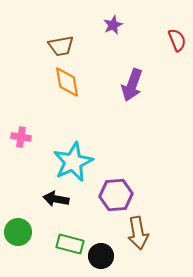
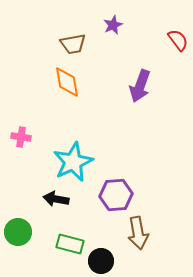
red semicircle: moved 1 px right; rotated 15 degrees counterclockwise
brown trapezoid: moved 12 px right, 2 px up
purple arrow: moved 8 px right, 1 px down
black circle: moved 5 px down
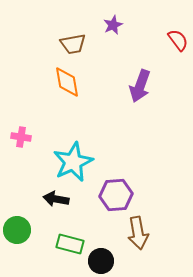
green circle: moved 1 px left, 2 px up
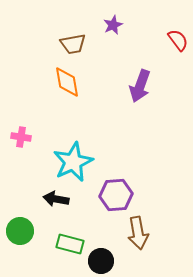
green circle: moved 3 px right, 1 px down
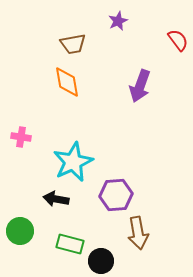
purple star: moved 5 px right, 4 px up
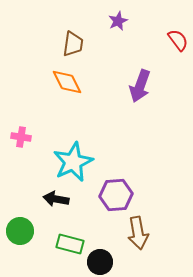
brown trapezoid: rotated 72 degrees counterclockwise
orange diamond: rotated 16 degrees counterclockwise
black circle: moved 1 px left, 1 px down
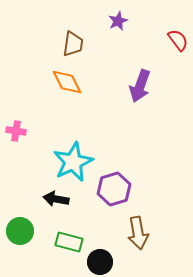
pink cross: moved 5 px left, 6 px up
purple hexagon: moved 2 px left, 6 px up; rotated 12 degrees counterclockwise
green rectangle: moved 1 px left, 2 px up
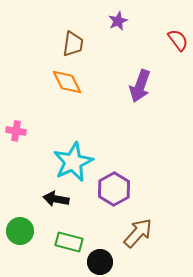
purple hexagon: rotated 12 degrees counterclockwise
brown arrow: rotated 128 degrees counterclockwise
